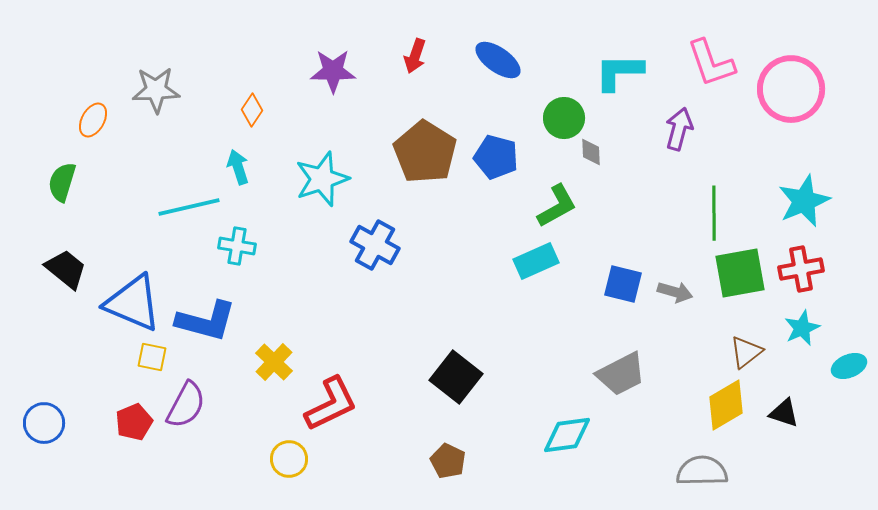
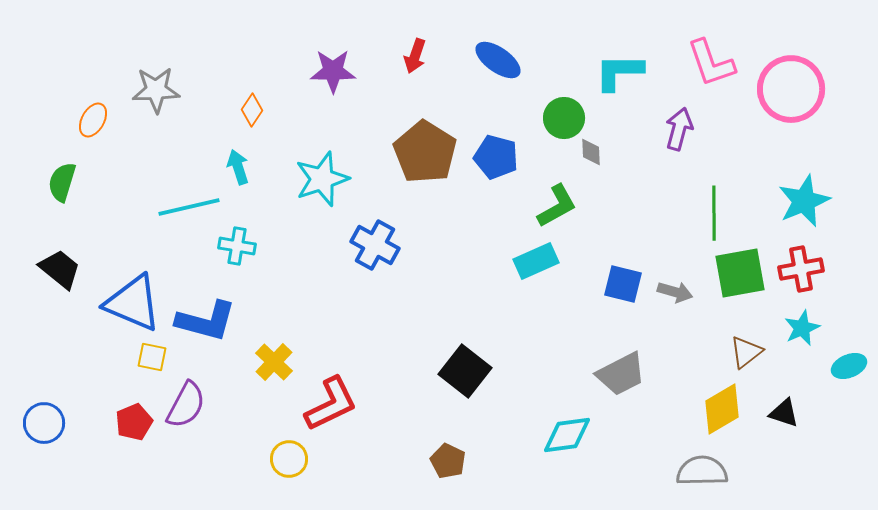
black trapezoid at (66, 269): moved 6 px left
black square at (456, 377): moved 9 px right, 6 px up
yellow diamond at (726, 405): moved 4 px left, 4 px down
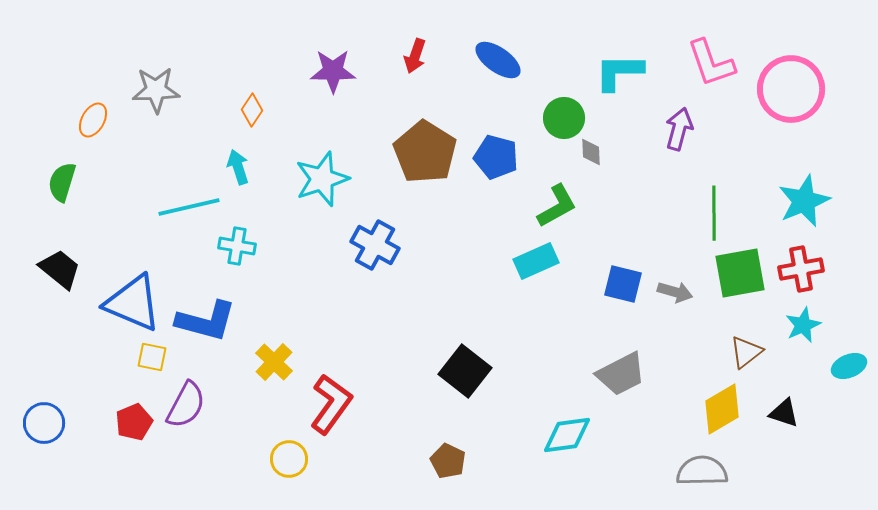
cyan star at (802, 328): moved 1 px right, 3 px up
red L-shape at (331, 404): rotated 28 degrees counterclockwise
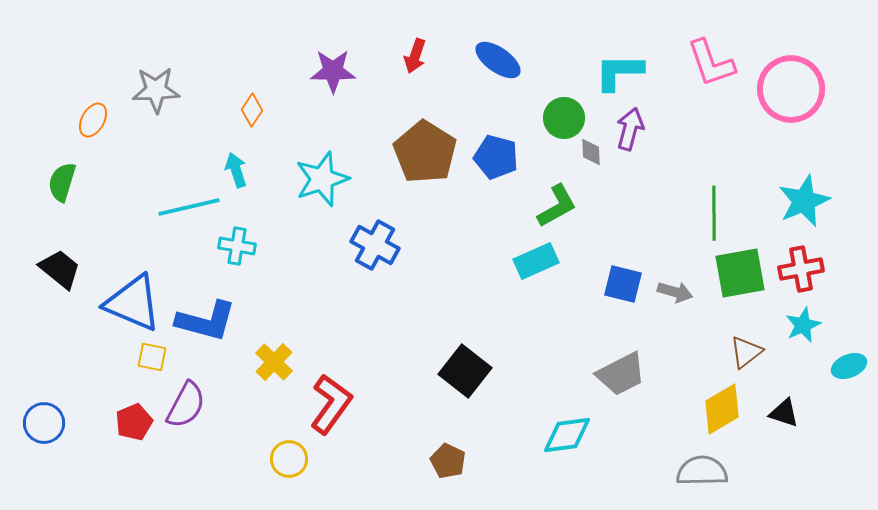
purple arrow at (679, 129): moved 49 px left
cyan arrow at (238, 167): moved 2 px left, 3 px down
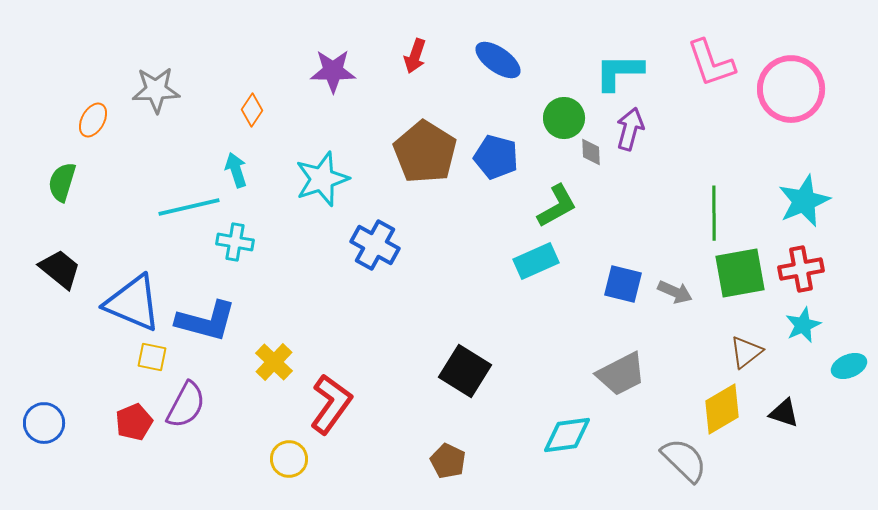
cyan cross at (237, 246): moved 2 px left, 4 px up
gray arrow at (675, 292): rotated 8 degrees clockwise
black square at (465, 371): rotated 6 degrees counterclockwise
gray semicircle at (702, 471): moved 18 px left, 11 px up; rotated 45 degrees clockwise
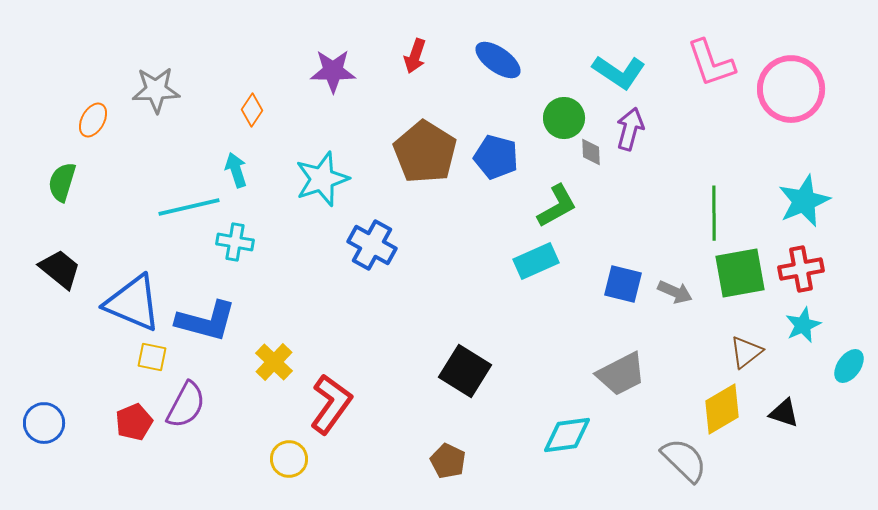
cyan L-shape at (619, 72): rotated 146 degrees counterclockwise
blue cross at (375, 245): moved 3 px left
cyan ellipse at (849, 366): rotated 32 degrees counterclockwise
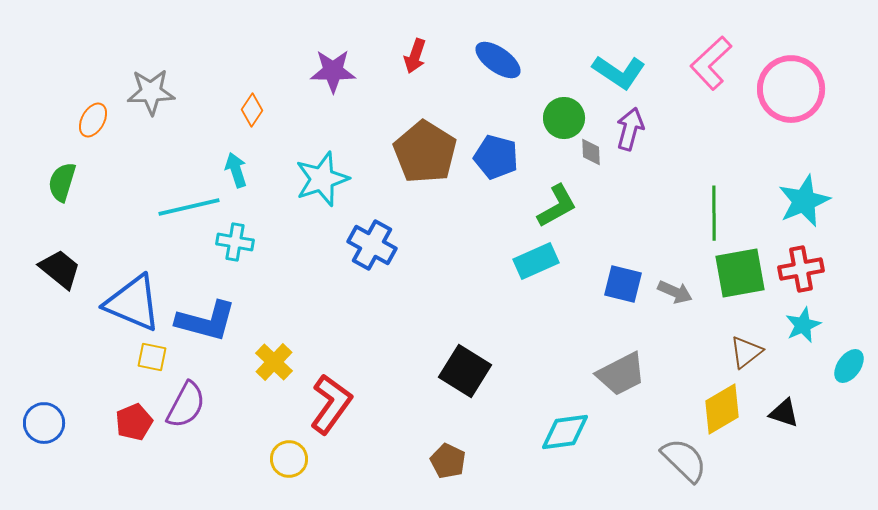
pink L-shape at (711, 63): rotated 66 degrees clockwise
gray star at (156, 90): moved 5 px left, 2 px down
cyan diamond at (567, 435): moved 2 px left, 3 px up
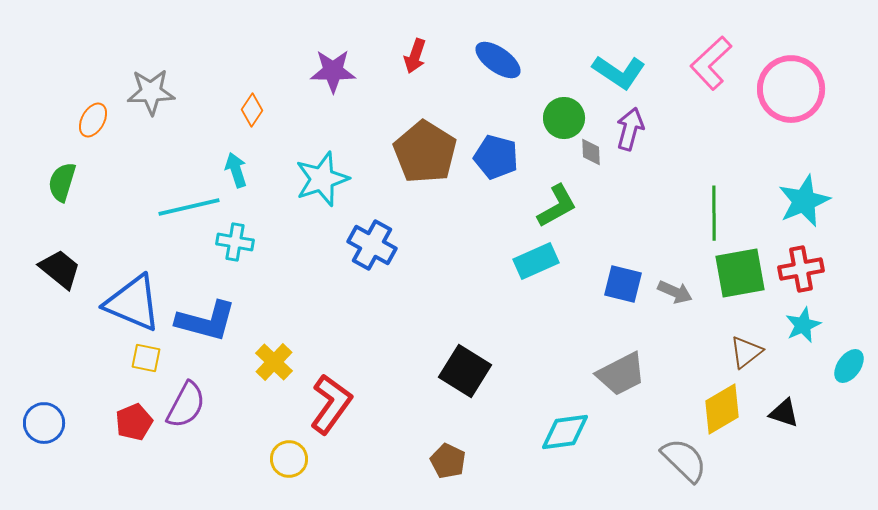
yellow square at (152, 357): moved 6 px left, 1 px down
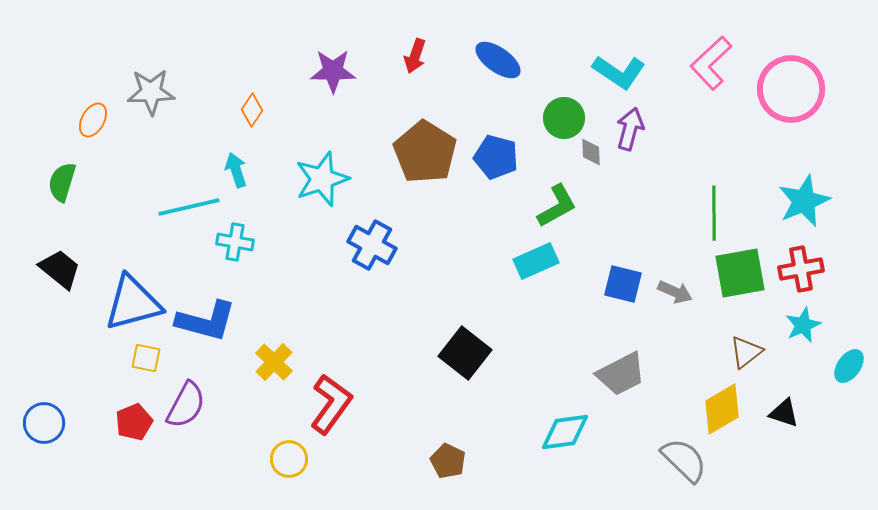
blue triangle at (133, 303): rotated 38 degrees counterclockwise
black square at (465, 371): moved 18 px up; rotated 6 degrees clockwise
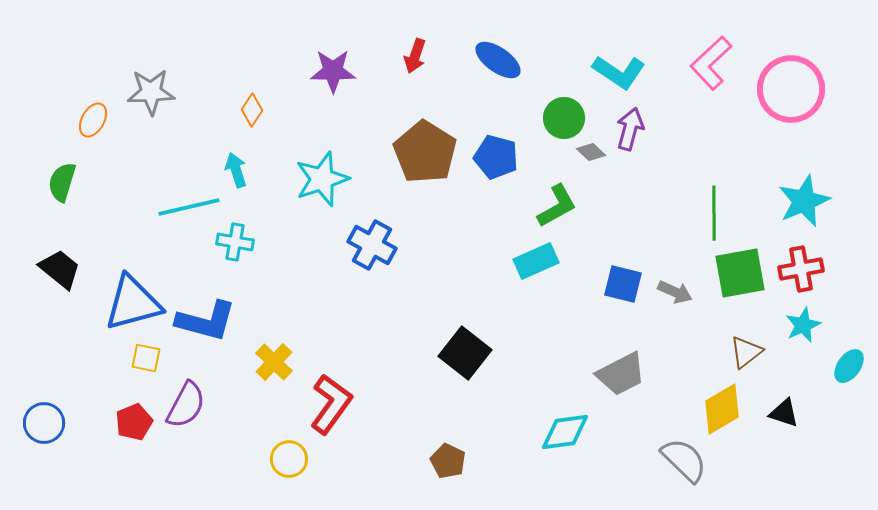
gray diamond at (591, 152): rotated 44 degrees counterclockwise
